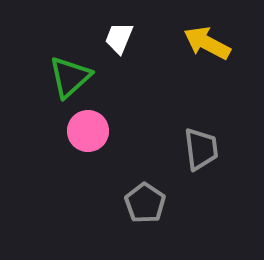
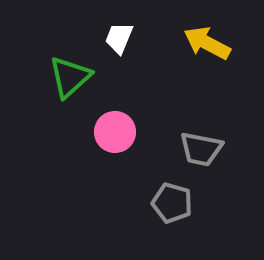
pink circle: moved 27 px right, 1 px down
gray trapezoid: rotated 108 degrees clockwise
gray pentagon: moved 27 px right; rotated 18 degrees counterclockwise
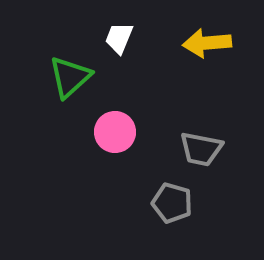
yellow arrow: rotated 33 degrees counterclockwise
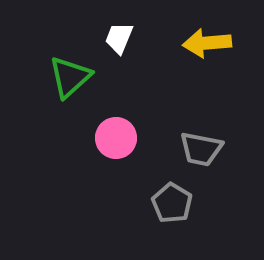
pink circle: moved 1 px right, 6 px down
gray pentagon: rotated 15 degrees clockwise
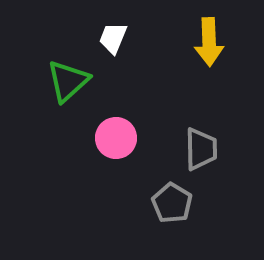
white trapezoid: moved 6 px left
yellow arrow: moved 2 px right, 1 px up; rotated 87 degrees counterclockwise
green triangle: moved 2 px left, 4 px down
gray trapezoid: rotated 102 degrees counterclockwise
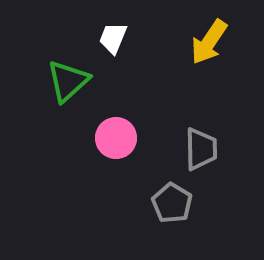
yellow arrow: rotated 36 degrees clockwise
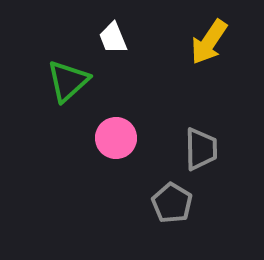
white trapezoid: rotated 44 degrees counterclockwise
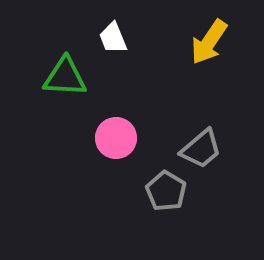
green triangle: moved 3 px left, 4 px up; rotated 45 degrees clockwise
gray trapezoid: rotated 51 degrees clockwise
gray pentagon: moved 6 px left, 12 px up
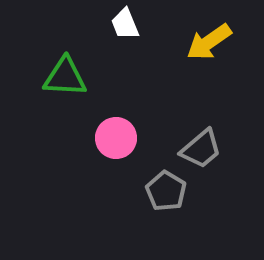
white trapezoid: moved 12 px right, 14 px up
yellow arrow: rotated 21 degrees clockwise
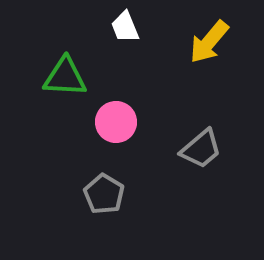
white trapezoid: moved 3 px down
yellow arrow: rotated 15 degrees counterclockwise
pink circle: moved 16 px up
gray pentagon: moved 62 px left, 3 px down
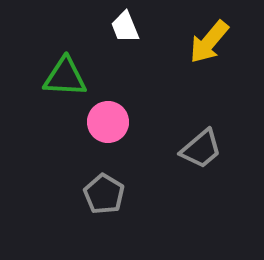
pink circle: moved 8 px left
